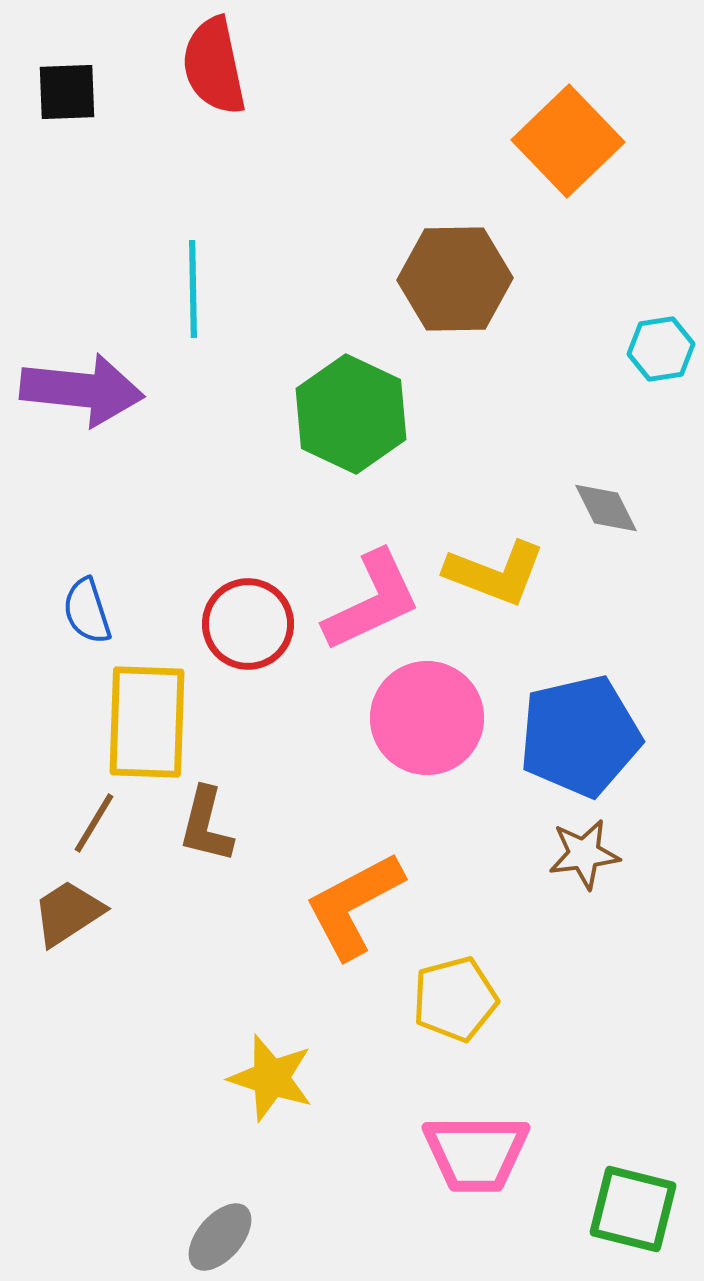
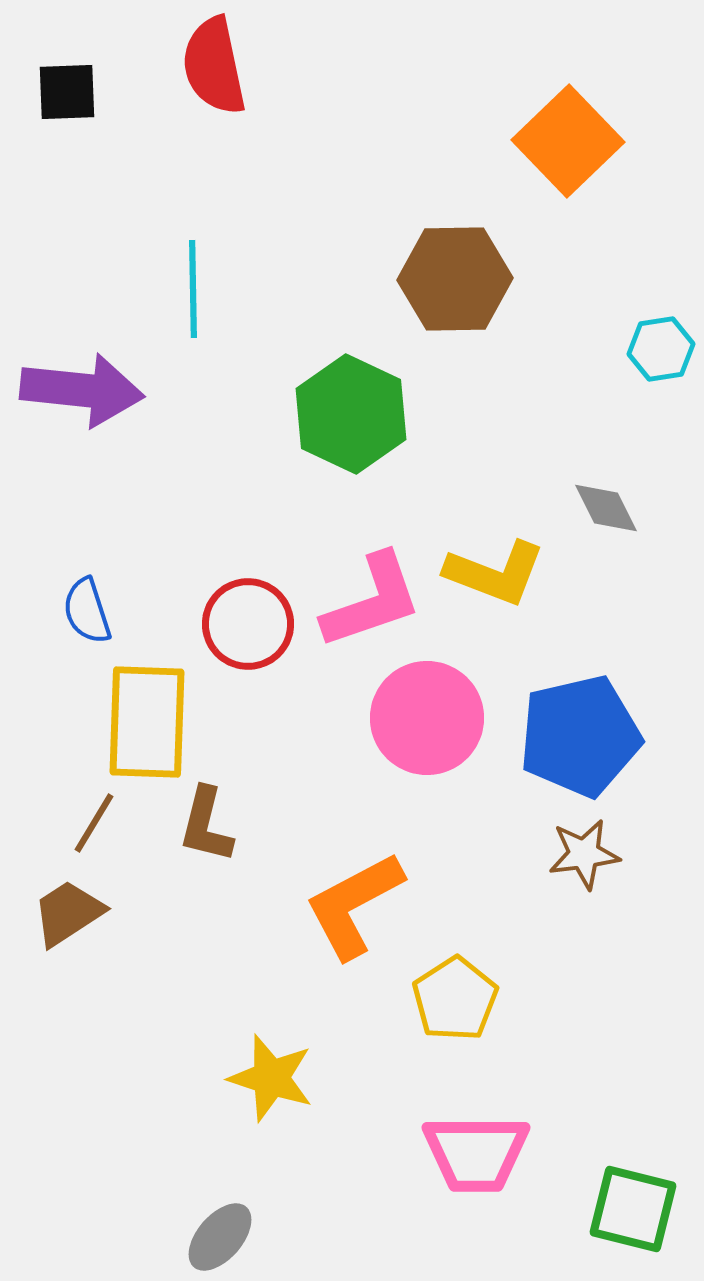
pink L-shape: rotated 6 degrees clockwise
yellow pentagon: rotated 18 degrees counterclockwise
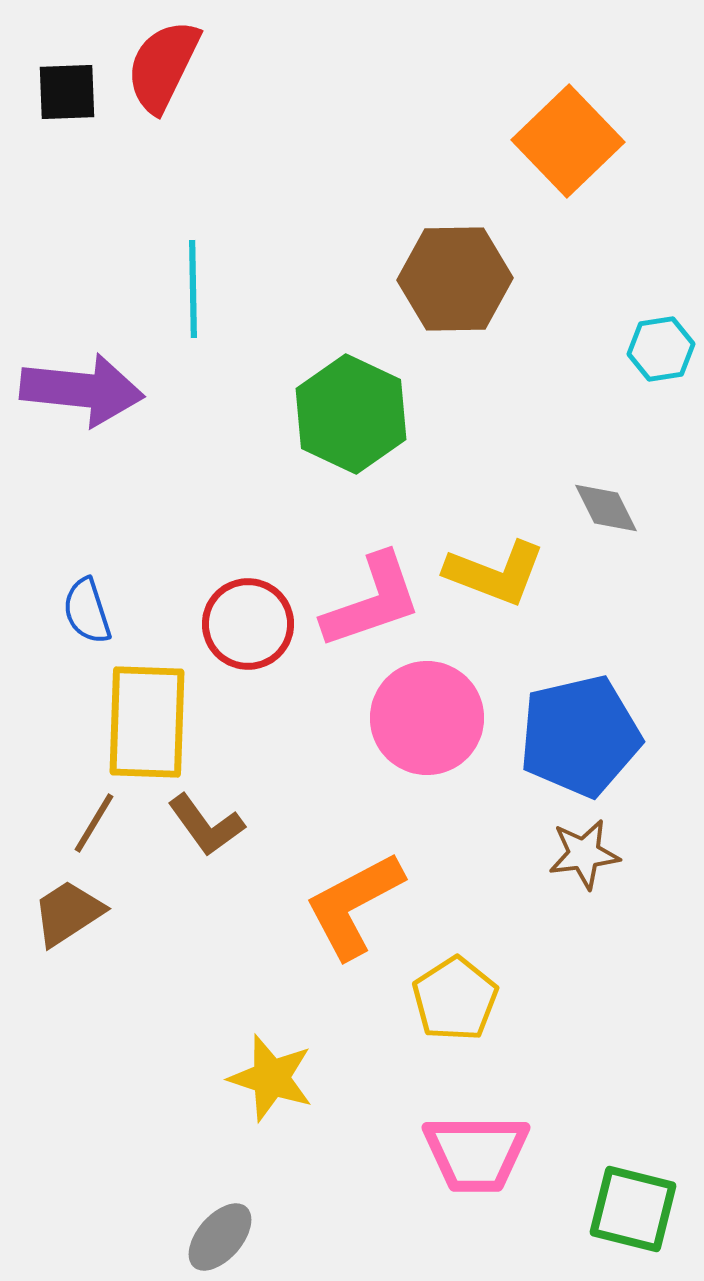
red semicircle: moved 51 px left; rotated 38 degrees clockwise
brown L-shape: rotated 50 degrees counterclockwise
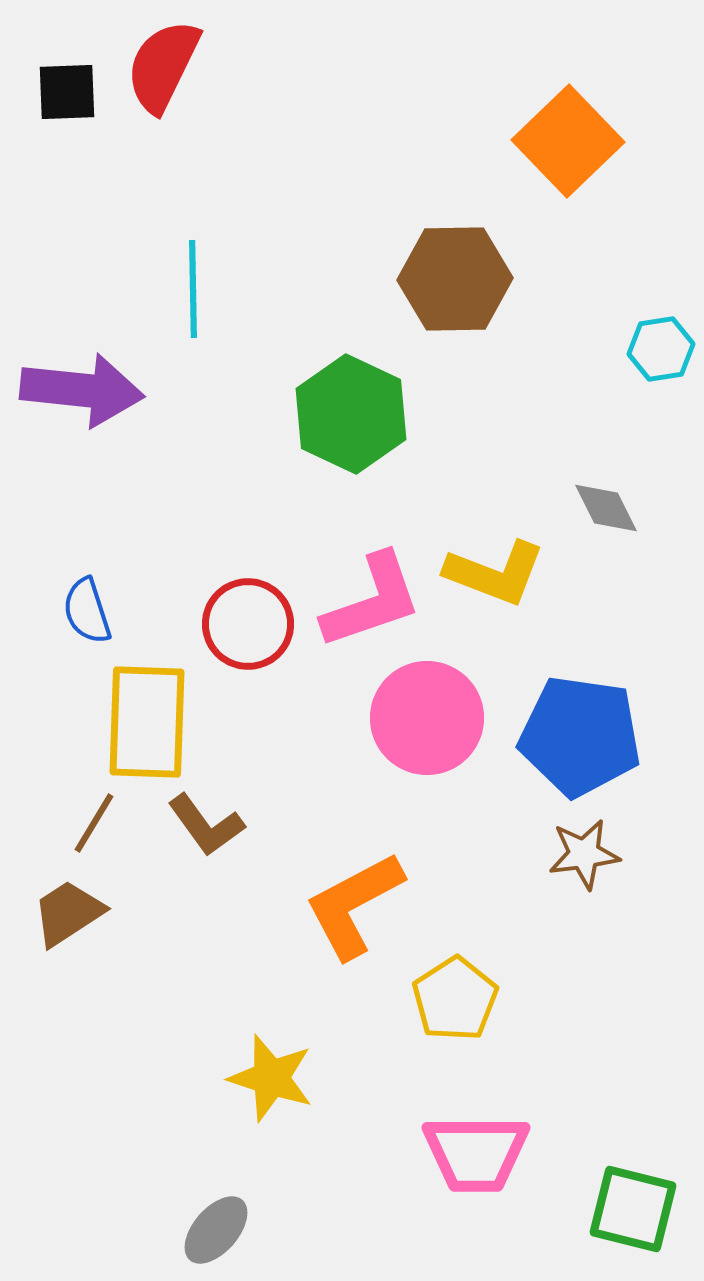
blue pentagon: rotated 21 degrees clockwise
gray ellipse: moved 4 px left, 7 px up
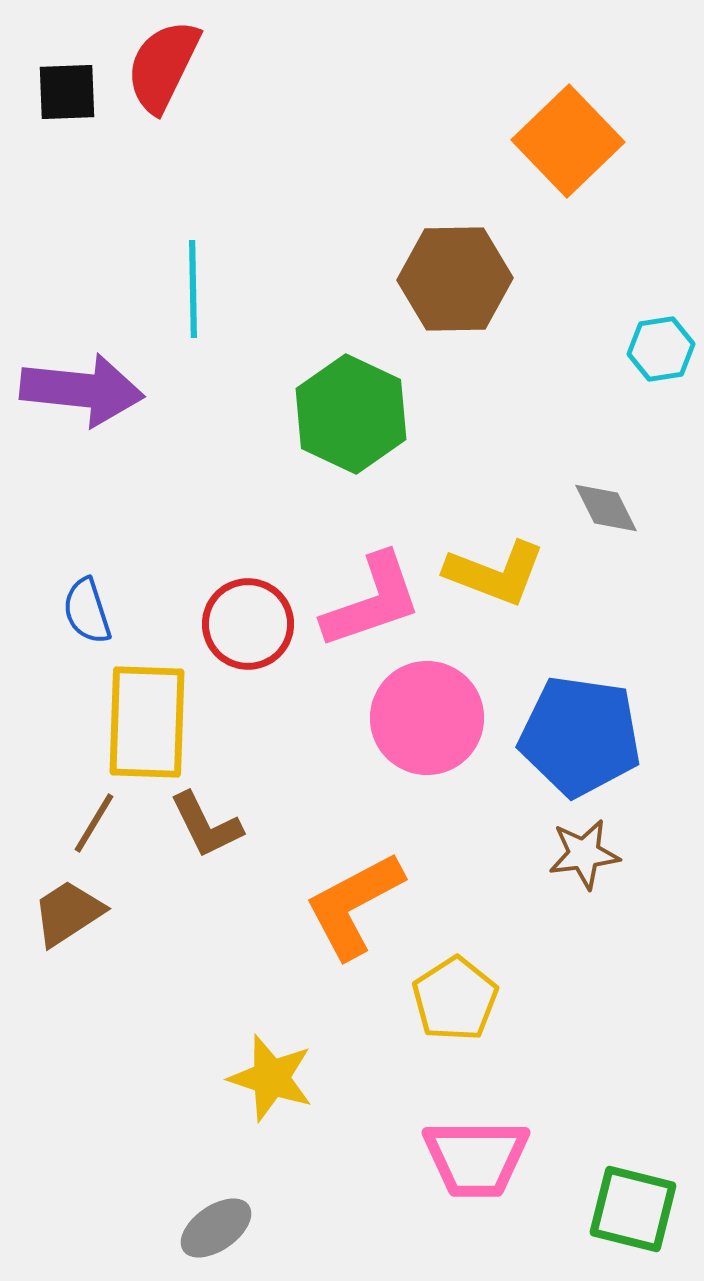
brown L-shape: rotated 10 degrees clockwise
pink trapezoid: moved 5 px down
gray ellipse: moved 2 px up; rotated 14 degrees clockwise
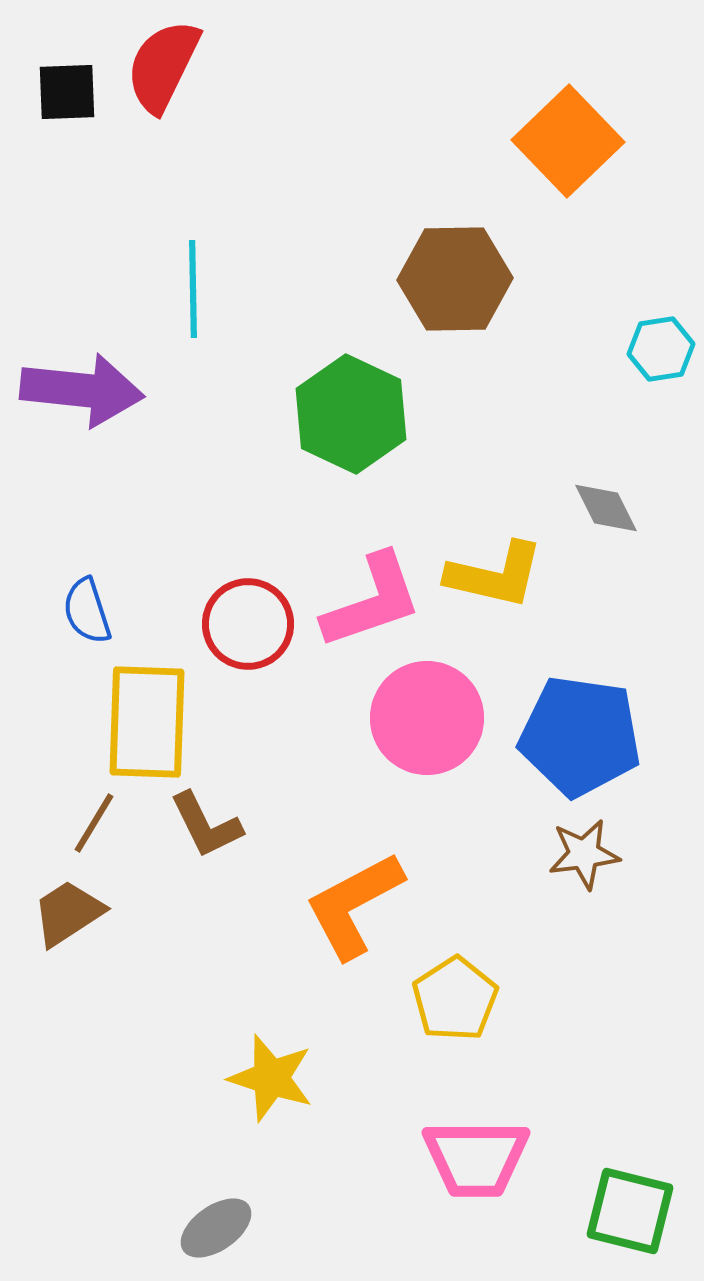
yellow L-shape: moved 2 px down; rotated 8 degrees counterclockwise
green square: moved 3 px left, 2 px down
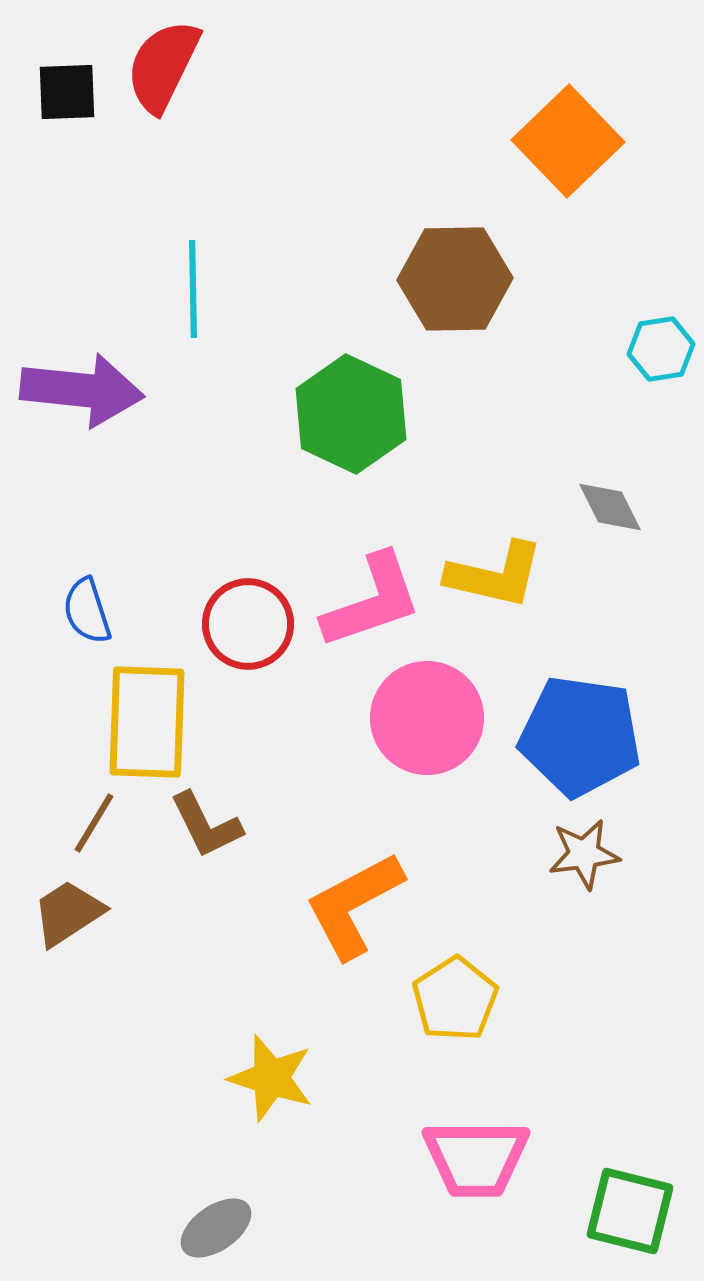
gray diamond: moved 4 px right, 1 px up
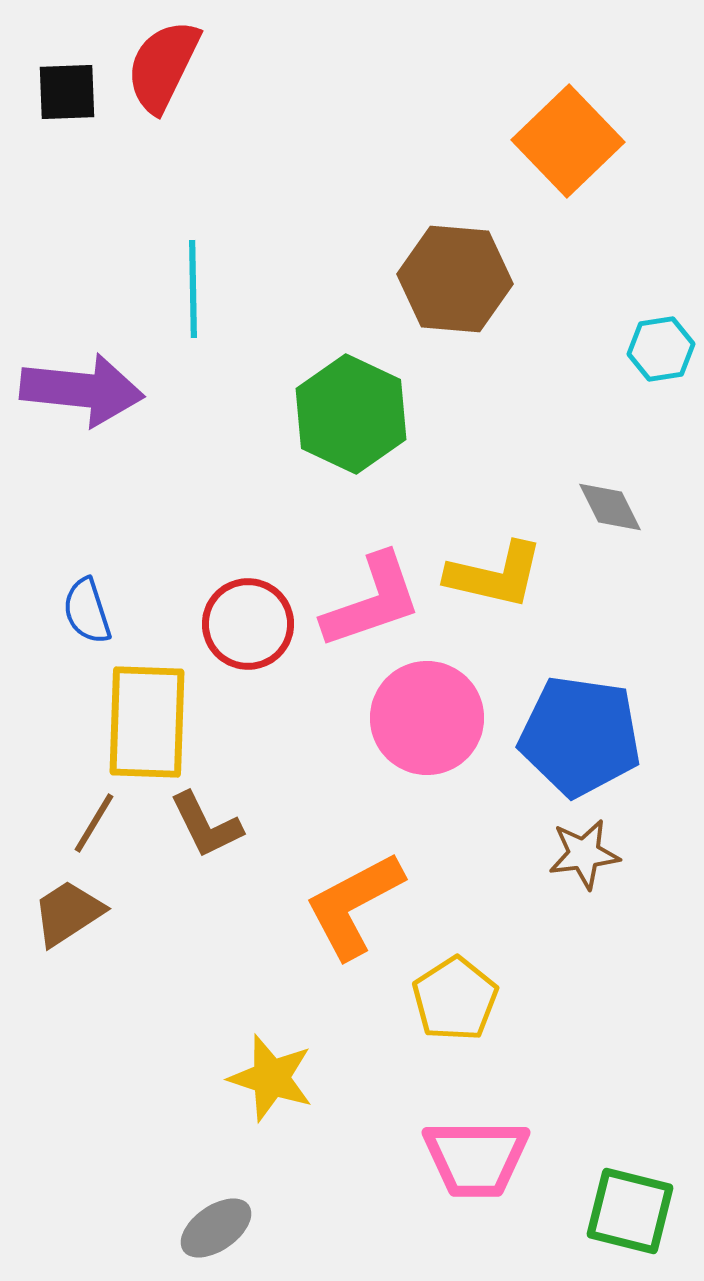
brown hexagon: rotated 6 degrees clockwise
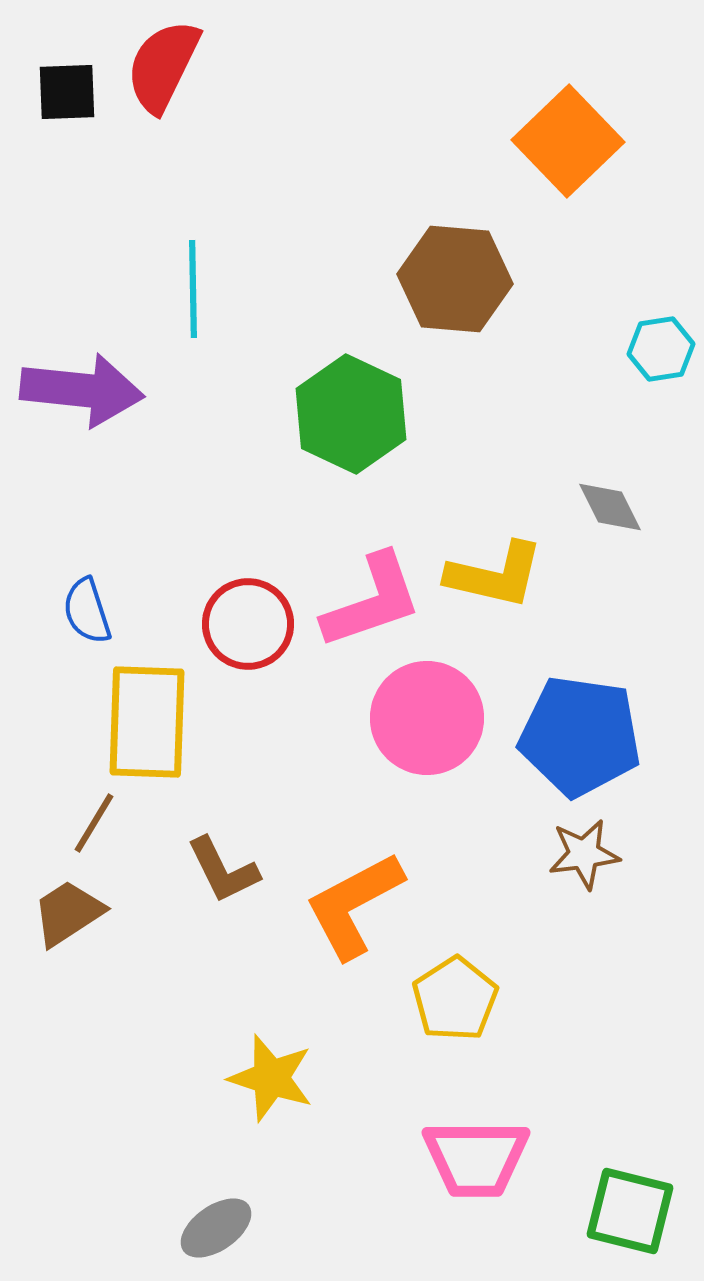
brown L-shape: moved 17 px right, 45 px down
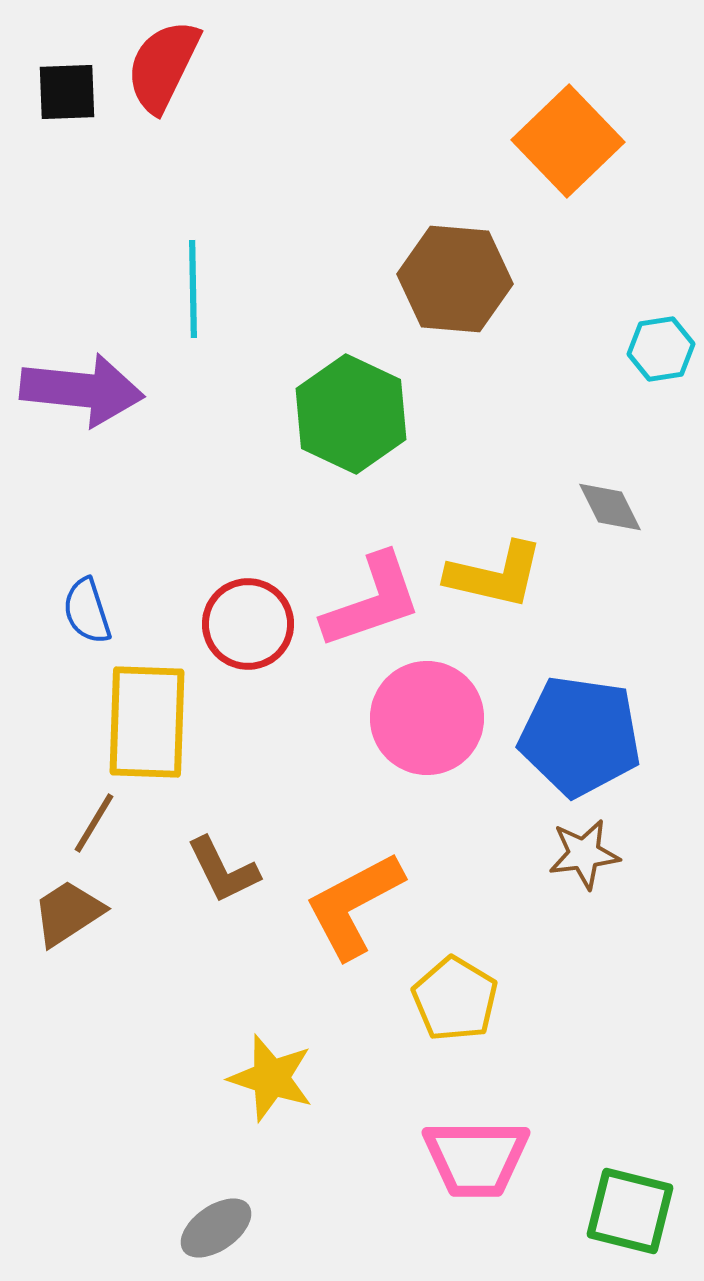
yellow pentagon: rotated 8 degrees counterclockwise
